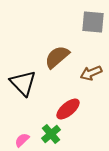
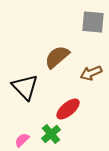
black triangle: moved 2 px right, 4 px down
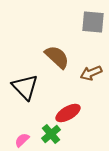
brown semicircle: rotated 84 degrees clockwise
red ellipse: moved 4 px down; rotated 10 degrees clockwise
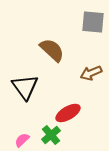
brown semicircle: moved 5 px left, 7 px up
black triangle: rotated 8 degrees clockwise
green cross: moved 1 px down
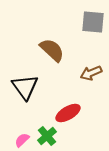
green cross: moved 4 px left, 1 px down
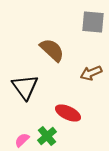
red ellipse: rotated 55 degrees clockwise
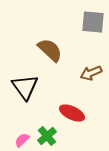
brown semicircle: moved 2 px left
red ellipse: moved 4 px right
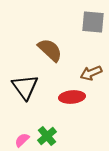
red ellipse: moved 16 px up; rotated 30 degrees counterclockwise
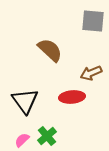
gray square: moved 1 px up
black triangle: moved 14 px down
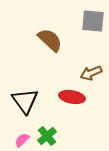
brown semicircle: moved 10 px up
red ellipse: rotated 15 degrees clockwise
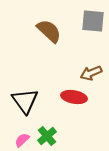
brown semicircle: moved 1 px left, 9 px up
red ellipse: moved 2 px right
